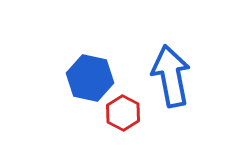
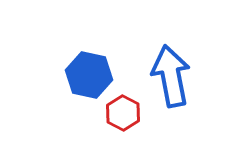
blue hexagon: moved 1 px left, 3 px up
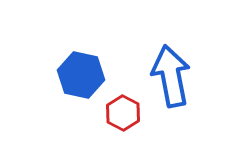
blue hexagon: moved 8 px left
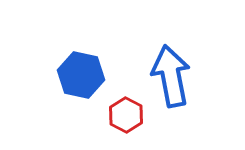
red hexagon: moved 3 px right, 2 px down
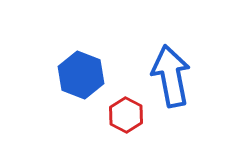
blue hexagon: rotated 9 degrees clockwise
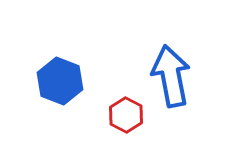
blue hexagon: moved 21 px left, 6 px down
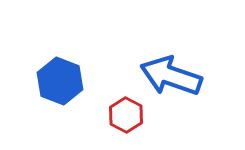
blue arrow: rotated 60 degrees counterclockwise
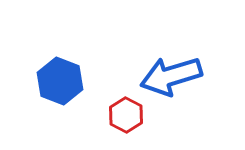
blue arrow: rotated 36 degrees counterclockwise
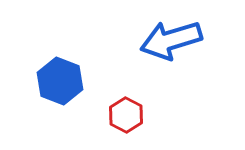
blue arrow: moved 36 px up
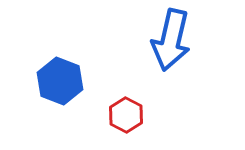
blue arrow: rotated 60 degrees counterclockwise
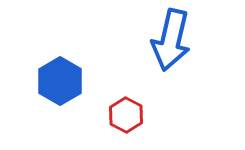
blue hexagon: rotated 9 degrees clockwise
